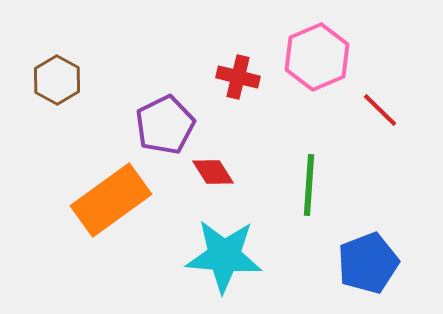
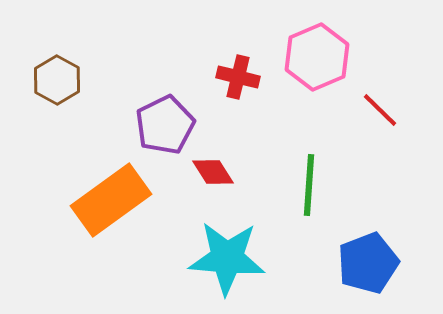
cyan star: moved 3 px right, 2 px down
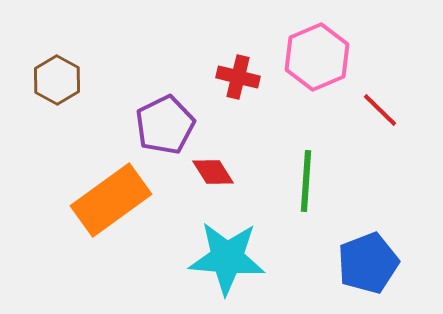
green line: moved 3 px left, 4 px up
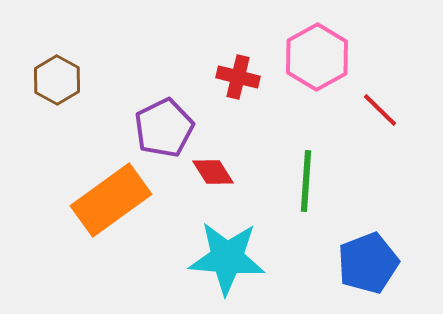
pink hexagon: rotated 6 degrees counterclockwise
purple pentagon: moved 1 px left, 3 px down
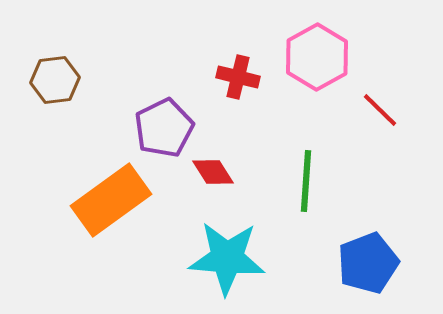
brown hexagon: moved 2 px left; rotated 24 degrees clockwise
